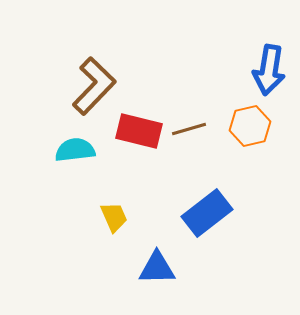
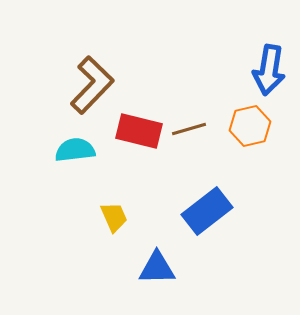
brown L-shape: moved 2 px left, 1 px up
blue rectangle: moved 2 px up
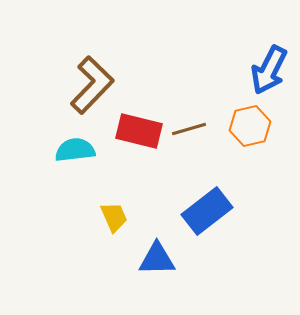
blue arrow: rotated 18 degrees clockwise
blue triangle: moved 9 px up
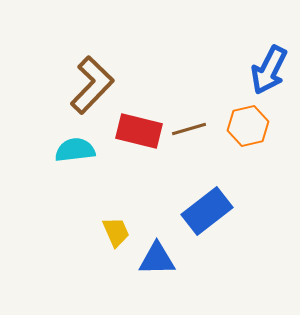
orange hexagon: moved 2 px left
yellow trapezoid: moved 2 px right, 15 px down
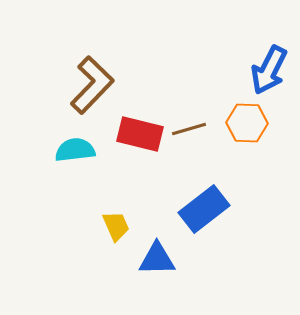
orange hexagon: moved 1 px left, 3 px up; rotated 15 degrees clockwise
red rectangle: moved 1 px right, 3 px down
blue rectangle: moved 3 px left, 2 px up
yellow trapezoid: moved 6 px up
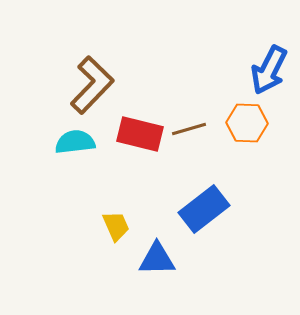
cyan semicircle: moved 8 px up
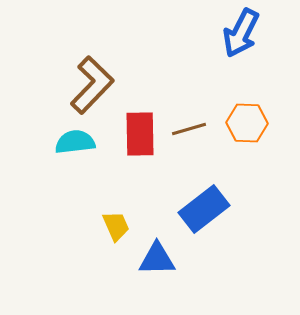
blue arrow: moved 28 px left, 37 px up
red rectangle: rotated 75 degrees clockwise
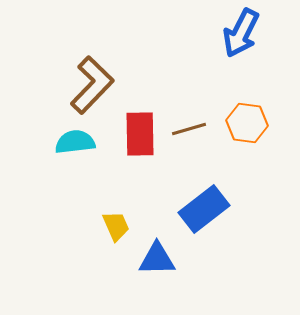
orange hexagon: rotated 6 degrees clockwise
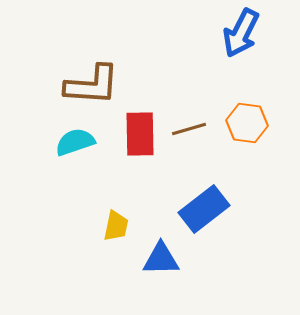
brown L-shape: rotated 50 degrees clockwise
cyan semicircle: rotated 12 degrees counterclockwise
yellow trapezoid: rotated 36 degrees clockwise
blue triangle: moved 4 px right
